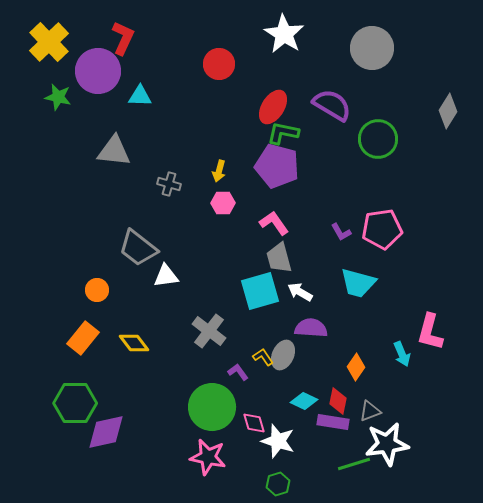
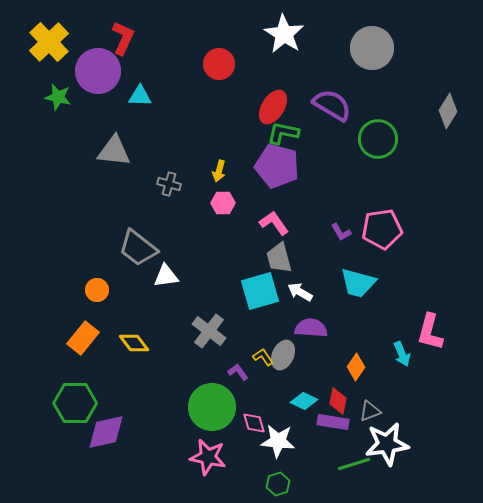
white star at (278, 441): rotated 12 degrees counterclockwise
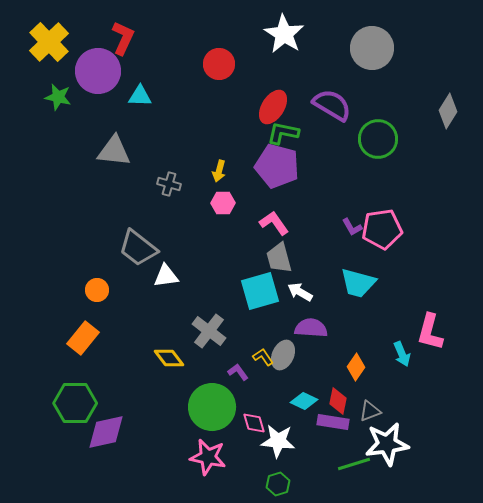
purple L-shape at (341, 232): moved 11 px right, 5 px up
yellow diamond at (134, 343): moved 35 px right, 15 px down
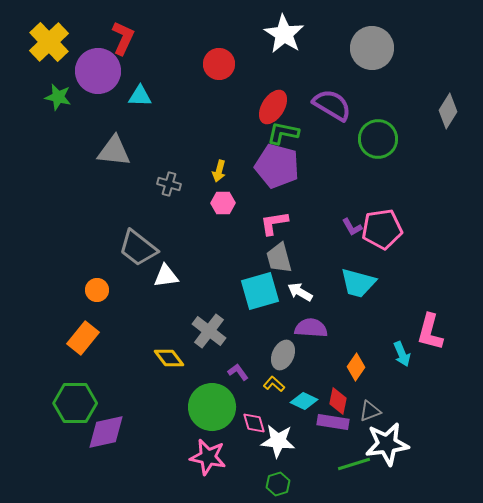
pink L-shape at (274, 223): rotated 64 degrees counterclockwise
yellow L-shape at (263, 357): moved 11 px right, 27 px down; rotated 15 degrees counterclockwise
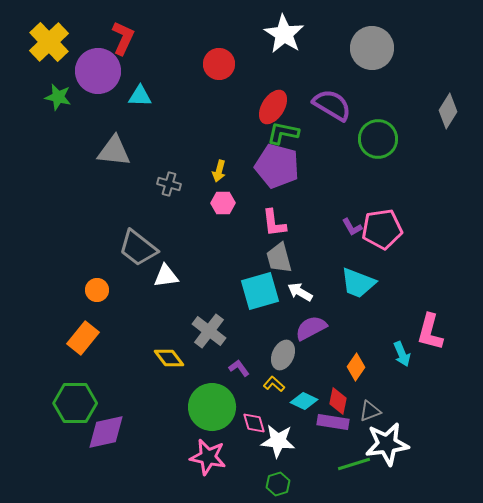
pink L-shape at (274, 223): rotated 88 degrees counterclockwise
cyan trapezoid at (358, 283): rotated 6 degrees clockwise
purple semicircle at (311, 328): rotated 32 degrees counterclockwise
purple L-shape at (238, 372): moved 1 px right, 4 px up
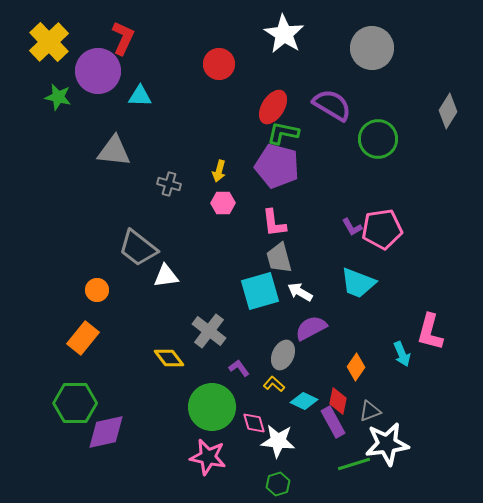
purple rectangle at (333, 422): rotated 52 degrees clockwise
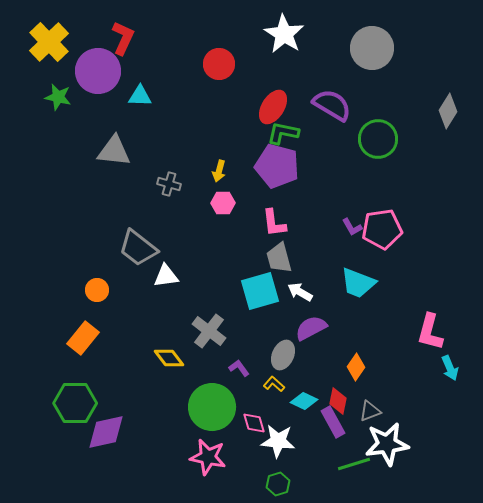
cyan arrow at (402, 354): moved 48 px right, 14 px down
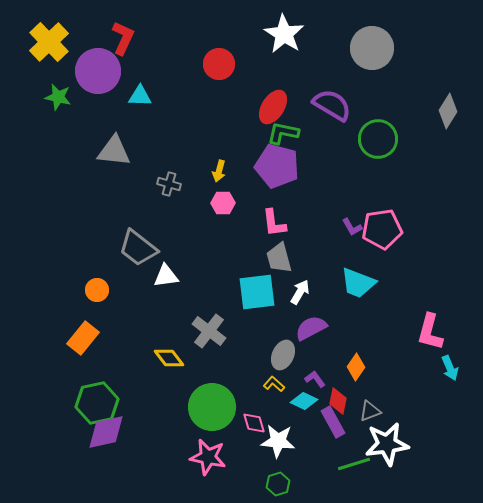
cyan square at (260, 291): moved 3 px left, 1 px down; rotated 9 degrees clockwise
white arrow at (300, 292): rotated 90 degrees clockwise
purple L-shape at (239, 368): moved 76 px right, 11 px down
green hexagon at (75, 403): moved 22 px right; rotated 12 degrees counterclockwise
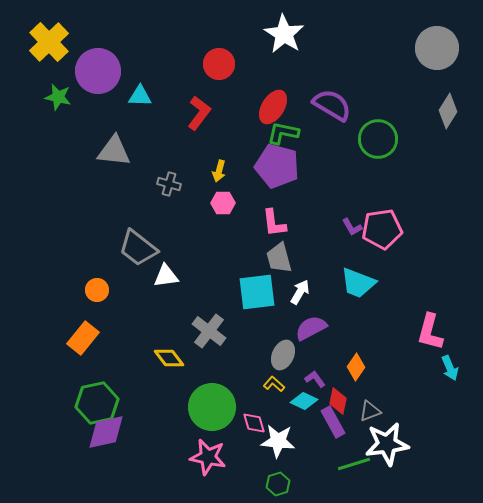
red L-shape at (123, 38): moved 76 px right, 75 px down; rotated 12 degrees clockwise
gray circle at (372, 48): moved 65 px right
